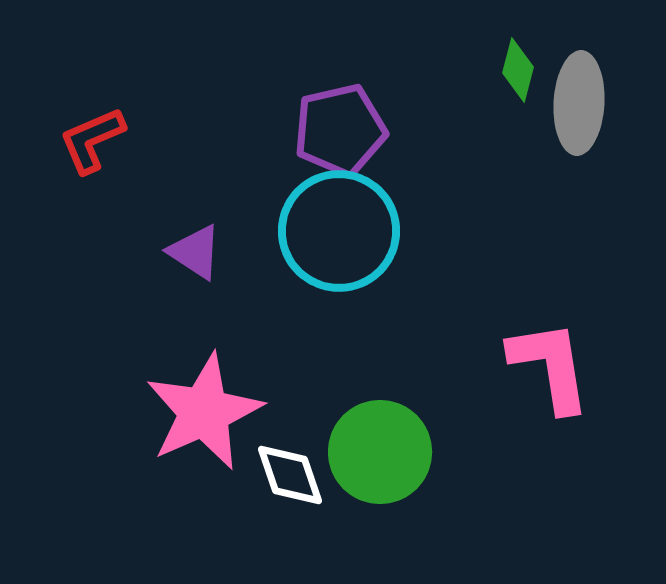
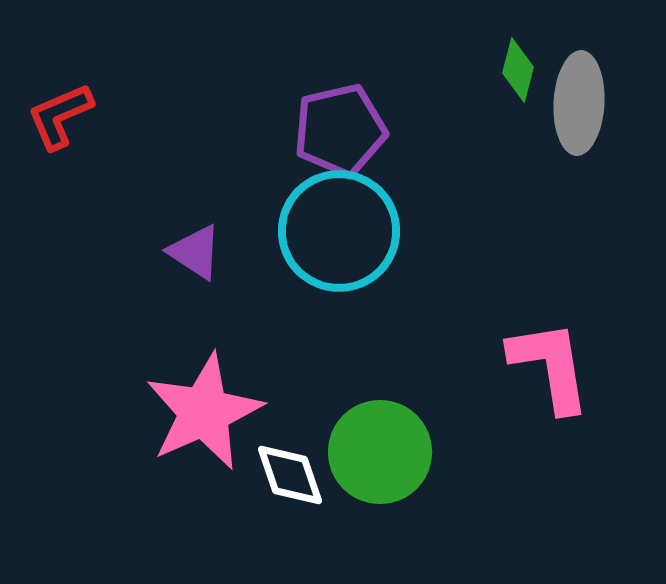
red L-shape: moved 32 px left, 24 px up
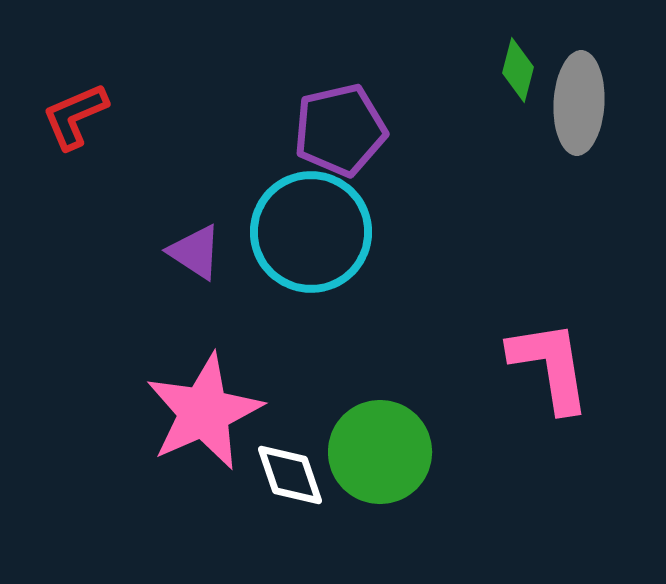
red L-shape: moved 15 px right
cyan circle: moved 28 px left, 1 px down
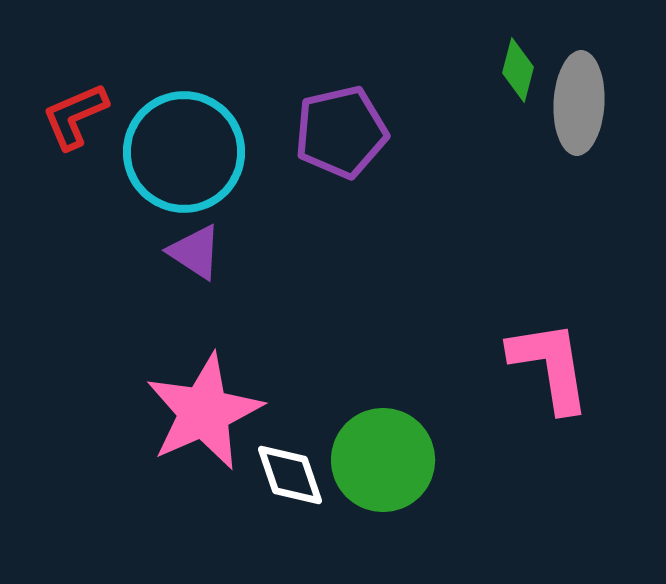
purple pentagon: moved 1 px right, 2 px down
cyan circle: moved 127 px left, 80 px up
green circle: moved 3 px right, 8 px down
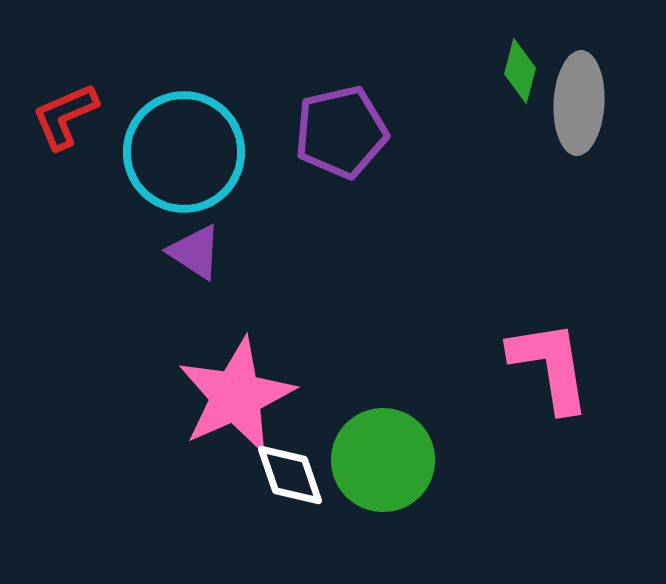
green diamond: moved 2 px right, 1 px down
red L-shape: moved 10 px left
pink star: moved 32 px right, 16 px up
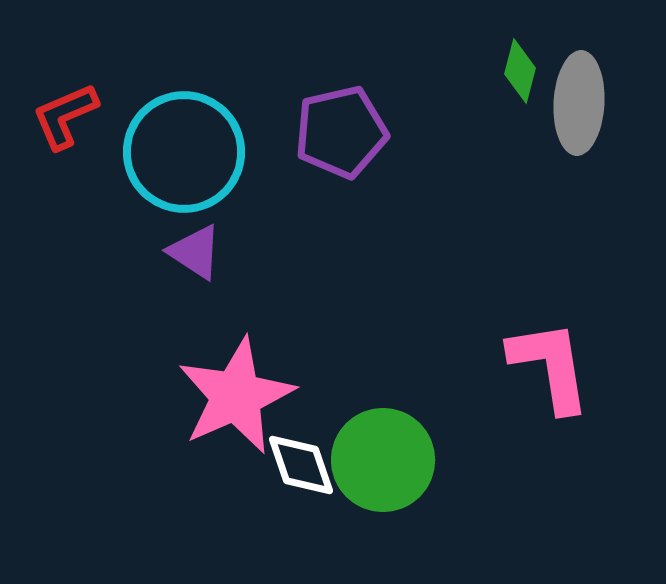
white diamond: moved 11 px right, 10 px up
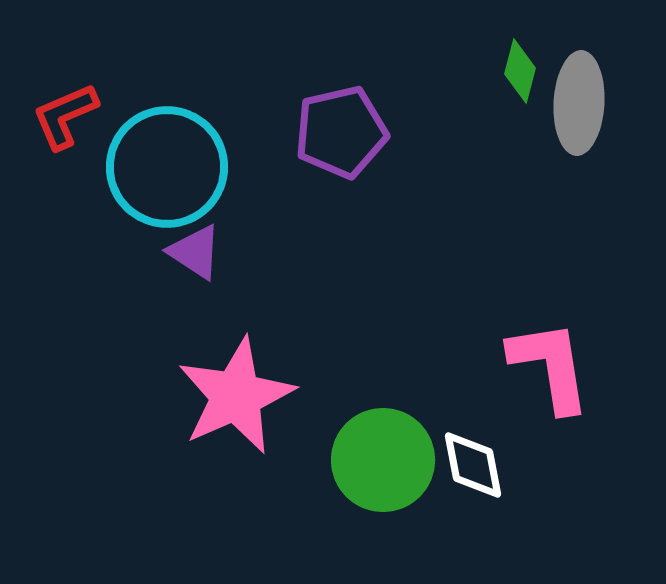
cyan circle: moved 17 px left, 15 px down
white diamond: moved 172 px right; rotated 8 degrees clockwise
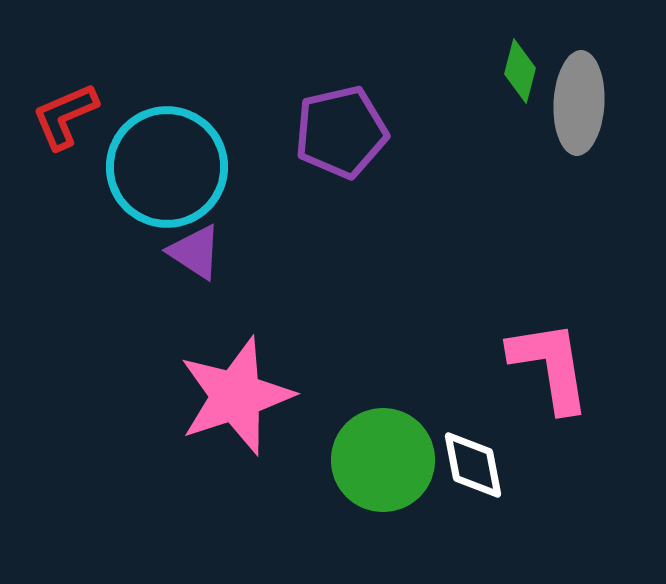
pink star: rotated 6 degrees clockwise
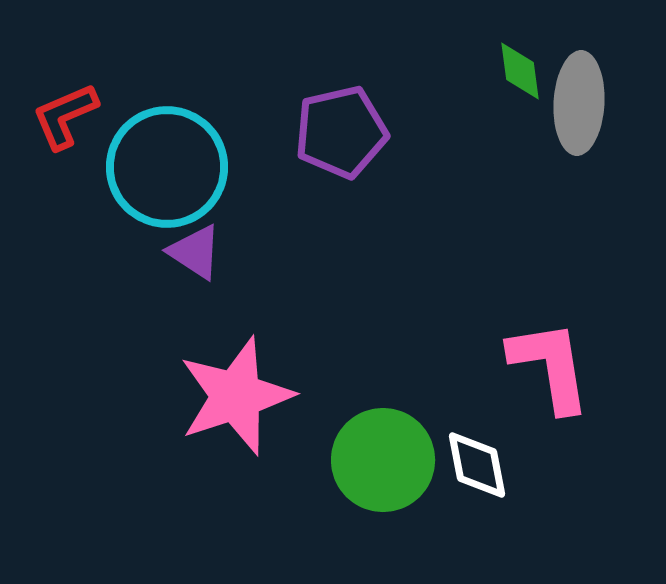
green diamond: rotated 22 degrees counterclockwise
white diamond: moved 4 px right
